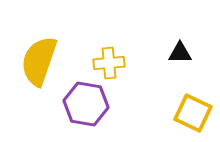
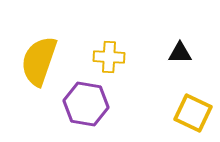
yellow cross: moved 6 px up; rotated 8 degrees clockwise
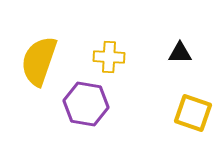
yellow square: rotated 6 degrees counterclockwise
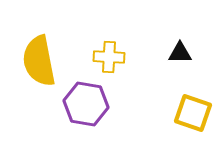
yellow semicircle: rotated 30 degrees counterclockwise
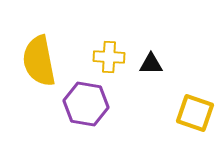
black triangle: moved 29 px left, 11 px down
yellow square: moved 2 px right
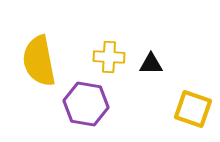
yellow square: moved 2 px left, 4 px up
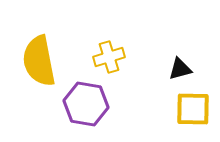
yellow cross: rotated 20 degrees counterclockwise
black triangle: moved 29 px right, 5 px down; rotated 15 degrees counterclockwise
yellow square: rotated 18 degrees counterclockwise
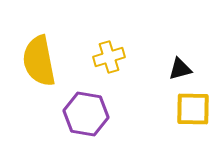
purple hexagon: moved 10 px down
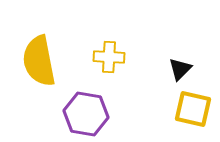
yellow cross: rotated 20 degrees clockwise
black triangle: rotated 30 degrees counterclockwise
yellow square: rotated 12 degrees clockwise
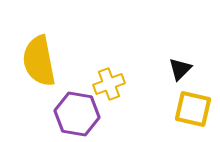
yellow cross: moved 27 px down; rotated 24 degrees counterclockwise
purple hexagon: moved 9 px left
